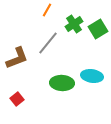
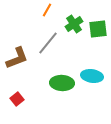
green square: rotated 24 degrees clockwise
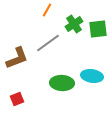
gray line: rotated 15 degrees clockwise
red square: rotated 16 degrees clockwise
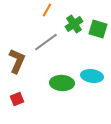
green square: rotated 24 degrees clockwise
gray line: moved 2 px left, 1 px up
brown L-shape: moved 3 px down; rotated 45 degrees counterclockwise
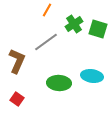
green ellipse: moved 3 px left
red square: rotated 32 degrees counterclockwise
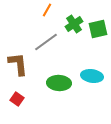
green square: rotated 30 degrees counterclockwise
brown L-shape: moved 1 px right, 3 px down; rotated 30 degrees counterclockwise
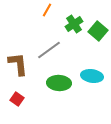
green square: moved 2 px down; rotated 36 degrees counterclockwise
gray line: moved 3 px right, 8 px down
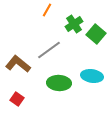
green square: moved 2 px left, 3 px down
brown L-shape: rotated 45 degrees counterclockwise
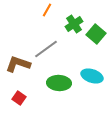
gray line: moved 3 px left, 1 px up
brown L-shape: rotated 20 degrees counterclockwise
cyan ellipse: rotated 10 degrees clockwise
red square: moved 2 px right, 1 px up
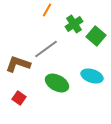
green square: moved 2 px down
green ellipse: moved 2 px left; rotated 25 degrees clockwise
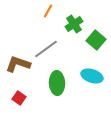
orange line: moved 1 px right, 1 px down
green square: moved 4 px down
green ellipse: rotated 60 degrees clockwise
